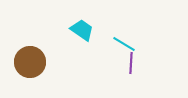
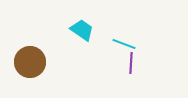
cyan line: rotated 10 degrees counterclockwise
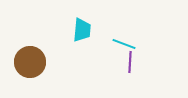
cyan trapezoid: rotated 60 degrees clockwise
purple line: moved 1 px left, 1 px up
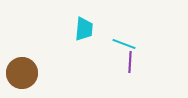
cyan trapezoid: moved 2 px right, 1 px up
brown circle: moved 8 px left, 11 px down
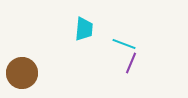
purple line: moved 1 px right, 1 px down; rotated 20 degrees clockwise
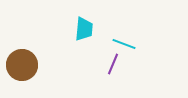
purple line: moved 18 px left, 1 px down
brown circle: moved 8 px up
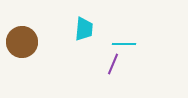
cyan line: rotated 20 degrees counterclockwise
brown circle: moved 23 px up
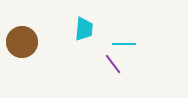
purple line: rotated 60 degrees counterclockwise
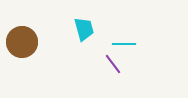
cyan trapezoid: rotated 20 degrees counterclockwise
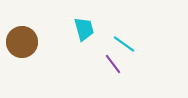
cyan line: rotated 35 degrees clockwise
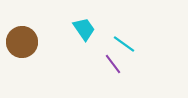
cyan trapezoid: rotated 20 degrees counterclockwise
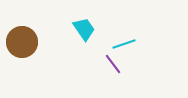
cyan line: rotated 55 degrees counterclockwise
